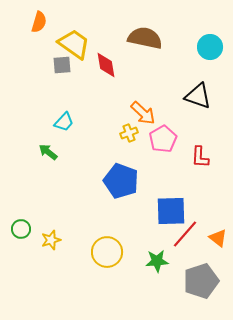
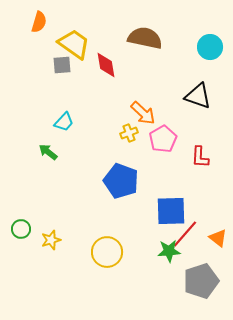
green star: moved 12 px right, 10 px up
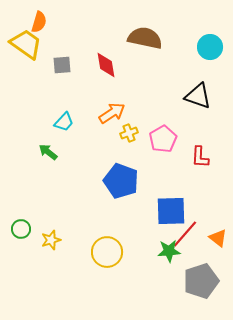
yellow trapezoid: moved 48 px left
orange arrow: moved 31 px left; rotated 76 degrees counterclockwise
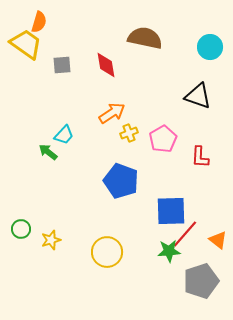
cyan trapezoid: moved 13 px down
orange triangle: moved 2 px down
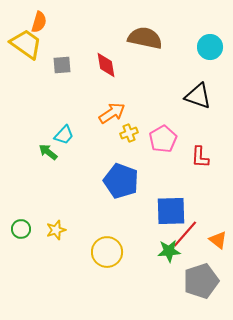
yellow star: moved 5 px right, 10 px up
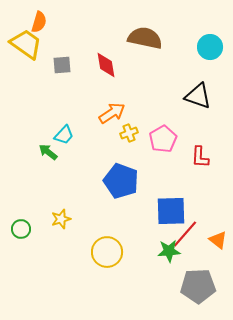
yellow star: moved 5 px right, 11 px up
gray pentagon: moved 3 px left, 5 px down; rotated 16 degrees clockwise
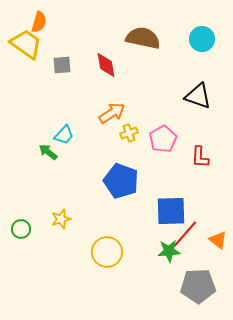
brown semicircle: moved 2 px left
cyan circle: moved 8 px left, 8 px up
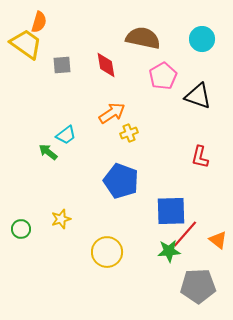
cyan trapezoid: moved 2 px right; rotated 10 degrees clockwise
pink pentagon: moved 63 px up
red L-shape: rotated 10 degrees clockwise
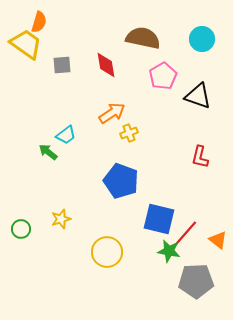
blue square: moved 12 px left, 8 px down; rotated 16 degrees clockwise
green star: rotated 15 degrees clockwise
gray pentagon: moved 2 px left, 5 px up
